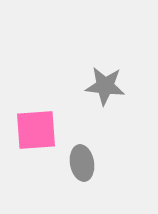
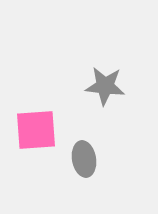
gray ellipse: moved 2 px right, 4 px up
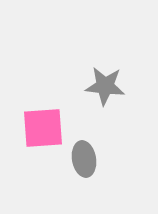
pink square: moved 7 px right, 2 px up
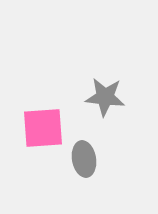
gray star: moved 11 px down
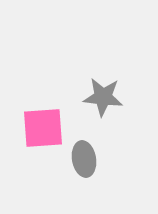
gray star: moved 2 px left
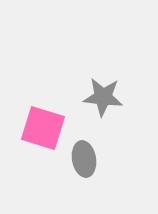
pink square: rotated 21 degrees clockwise
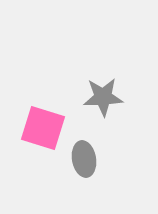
gray star: rotated 9 degrees counterclockwise
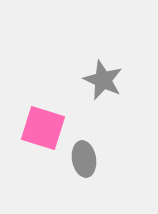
gray star: moved 17 px up; rotated 27 degrees clockwise
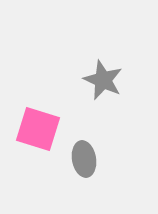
pink square: moved 5 px left, 1 px down
